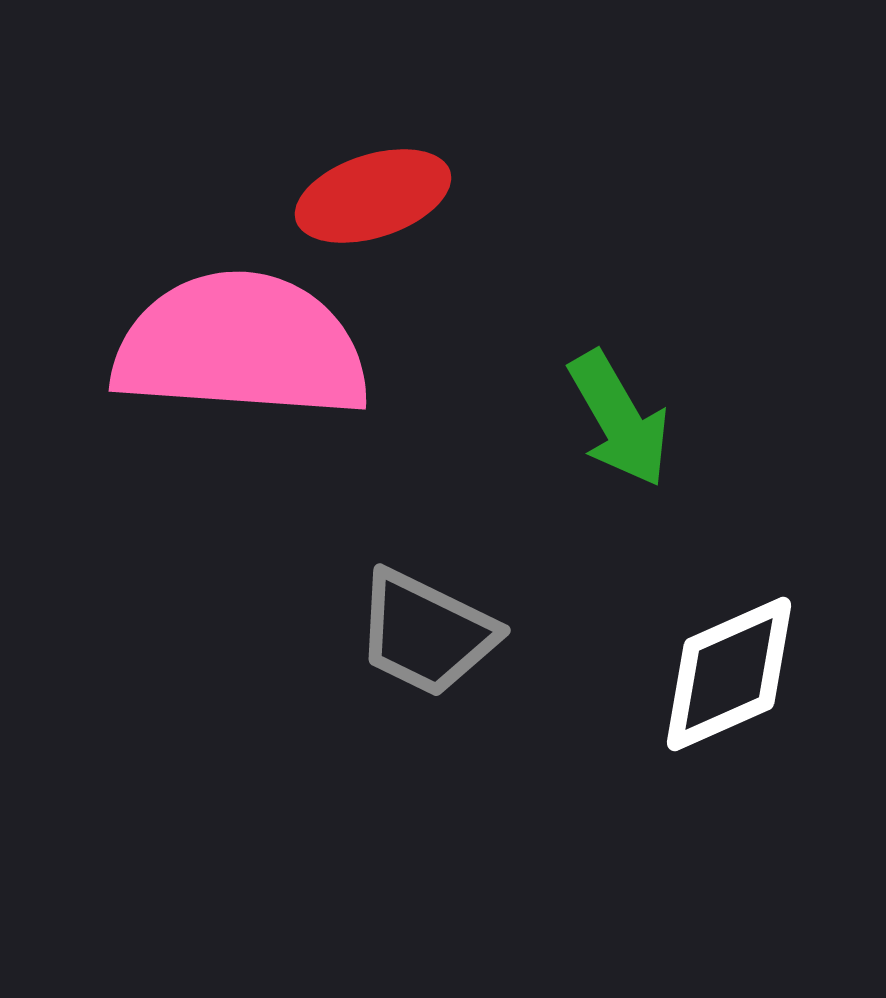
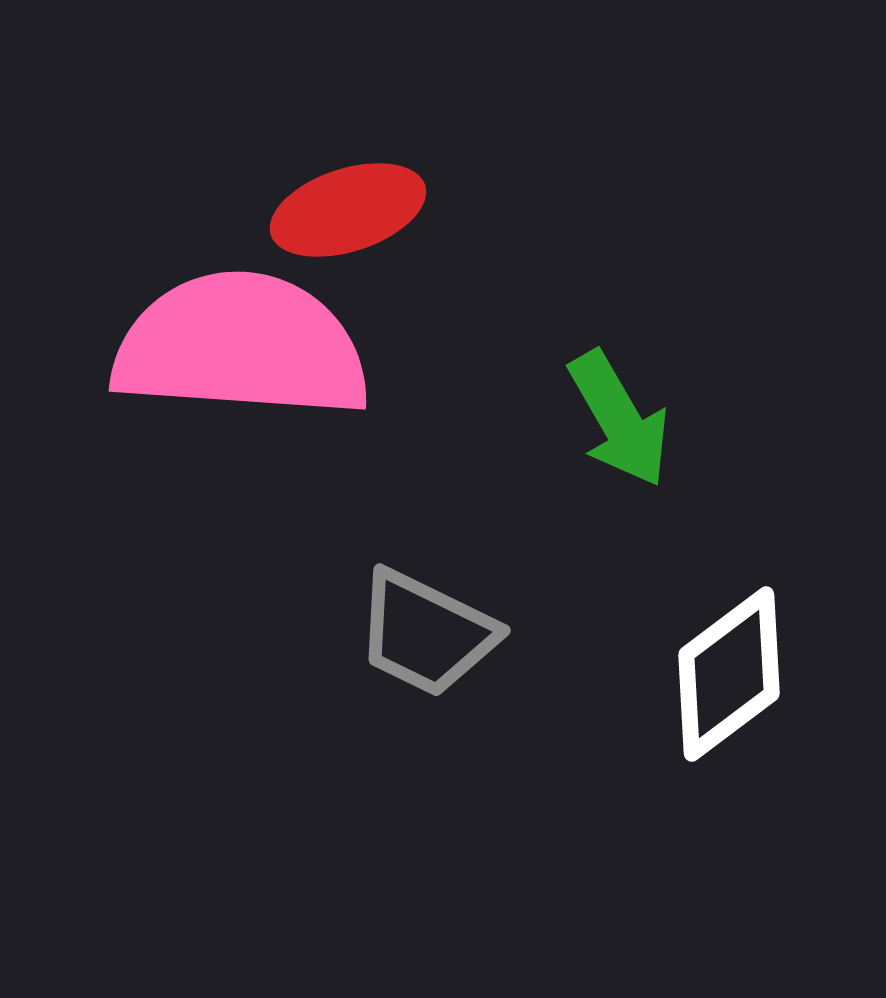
red ellipse: moved 25 px left, 14 px down
white diamond: rotated 13 degrees counterclockwise
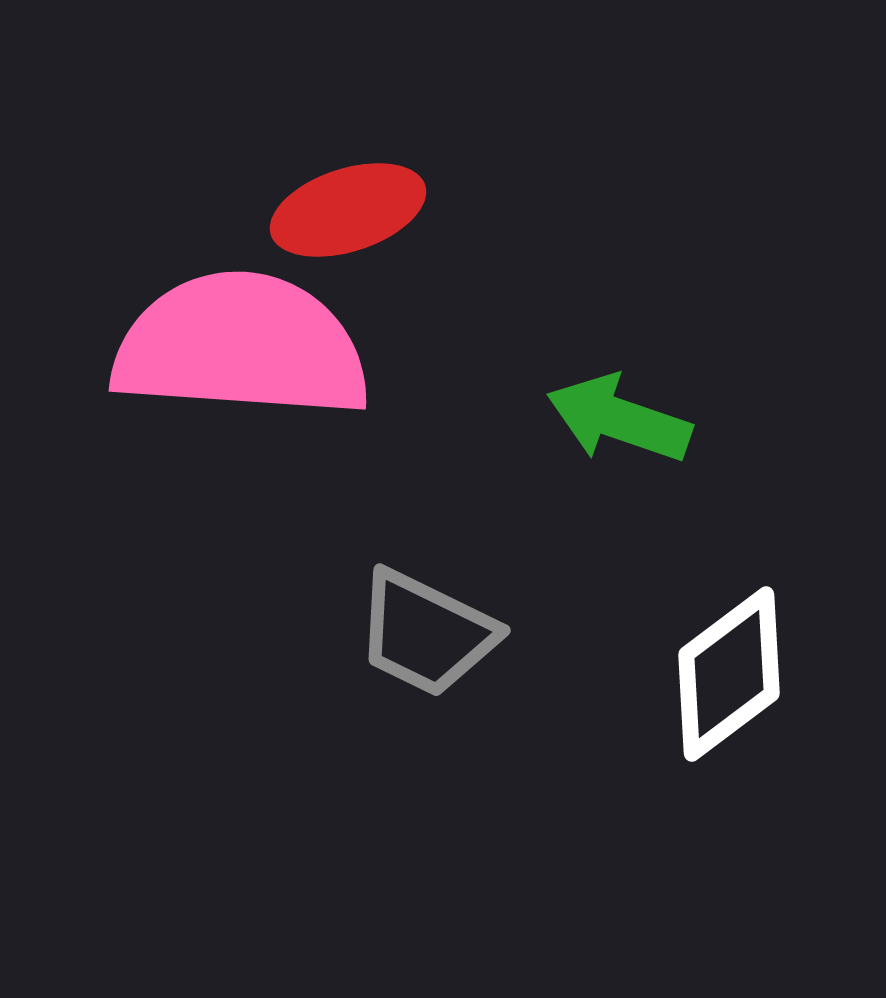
green arrow: rotated 139 degrees clockwise
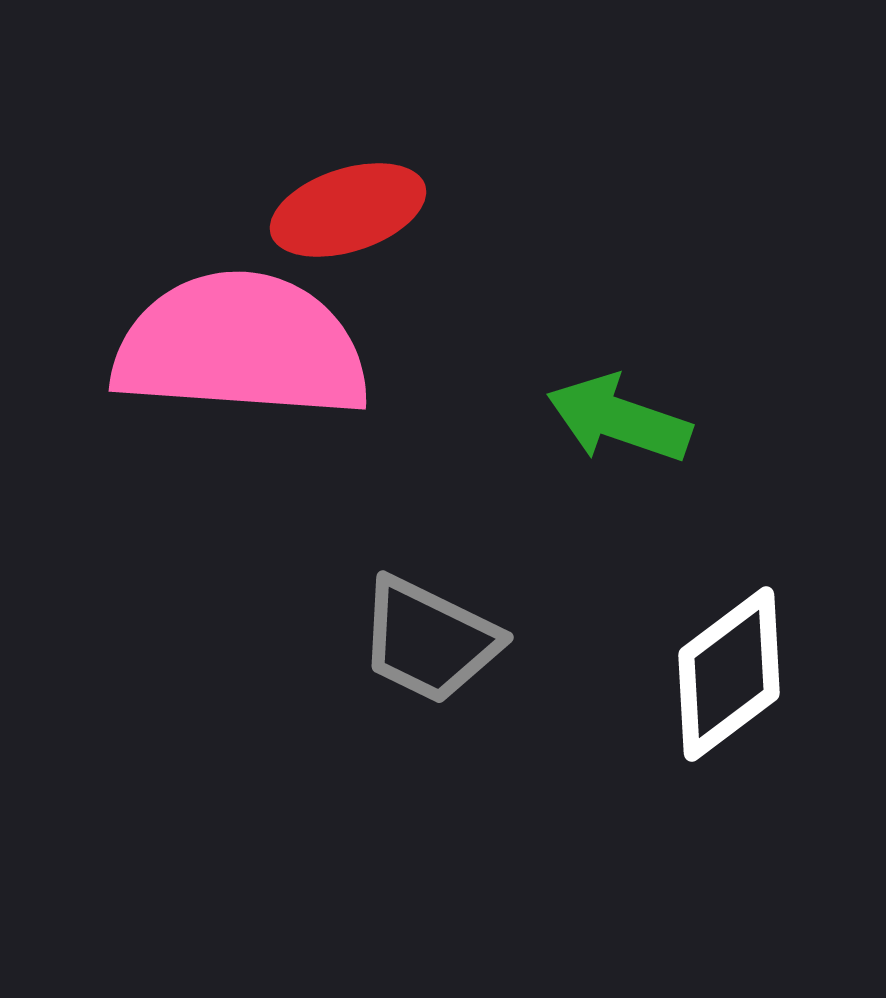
gray trapezoid: moved 3 px right, 7 px down
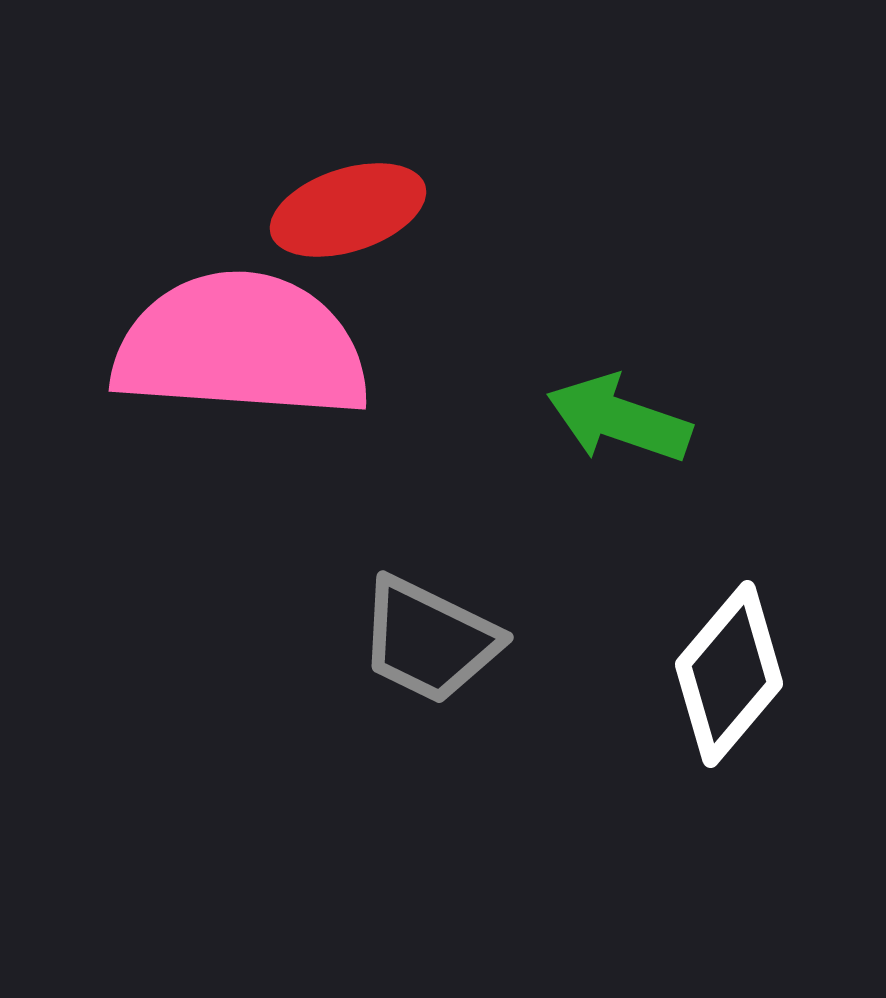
white diamond: rotated 13 degrees counterclockwise
